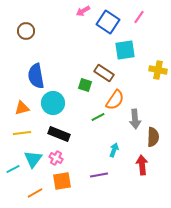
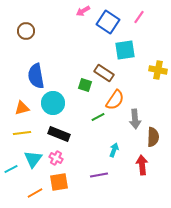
cyan line: moved 2 px left
orange square: moved 3 px left, 1 px down
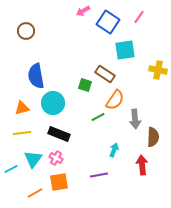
brown rectangle: moved 1 px right, 1 px down
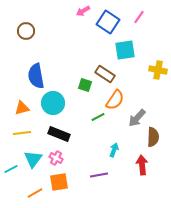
gray arrow: moved 2 px right, 1 px up; rotated 48 degrees clockwise
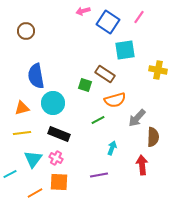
pink arrow: rotated 16 degrees clockwise
orange semicircle: rotated 40 degrees clockwise
green line: moved 3 px down
cyan arrow: moved 2 px left, 2 px up
cyan line: moved 1 px left, 5 px down
orange square: rotated 12 degrees clockwise
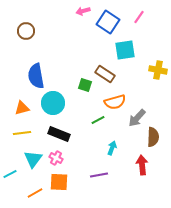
orange semicircle: moved 2 px down
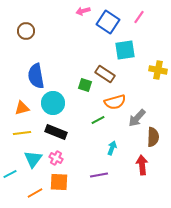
black rectangle: moved 3 px left, 2 px up
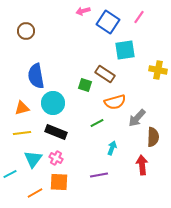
green line: moved 1 px left, 3 px down
